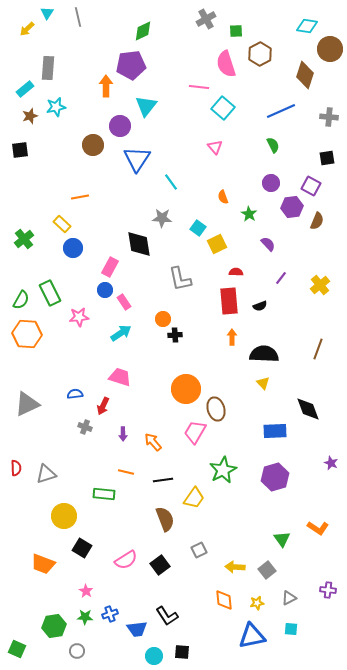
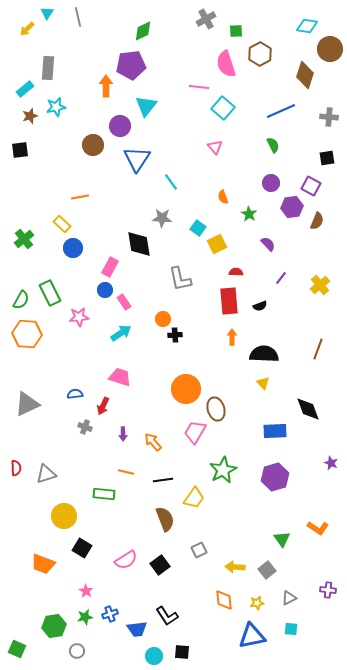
green star at (85, 617): rotated 14 degrees counterclockwise
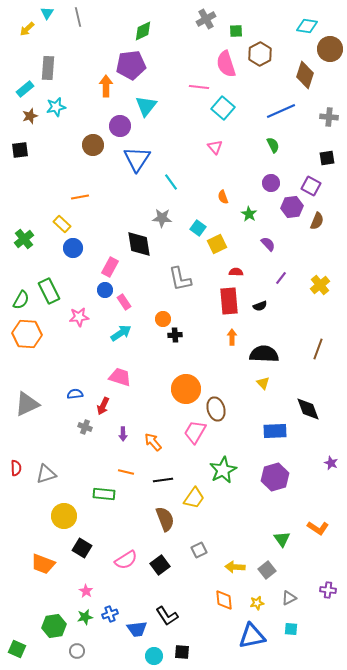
green rectangle at (50, 293): moved 1 px left, 2 px up
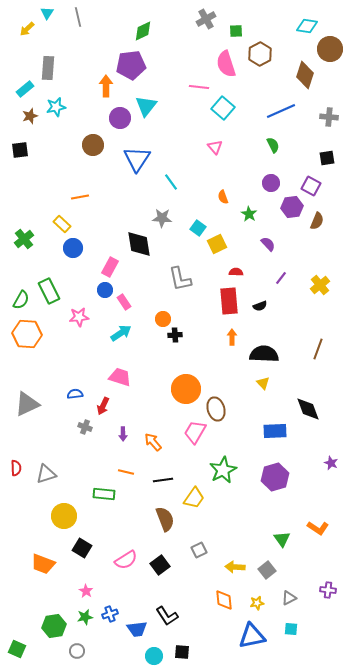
purple circle at (120, 126): moved 8 px up
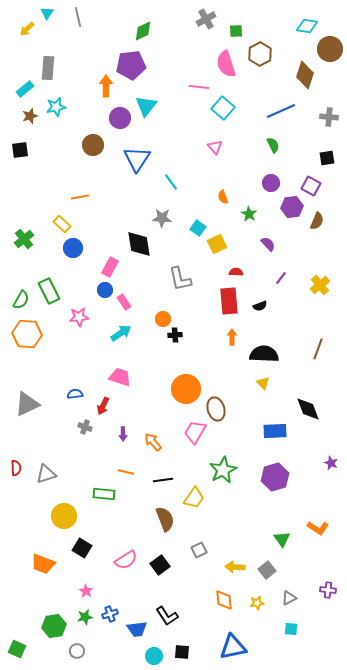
blue triangle at (252, 636): moved 19 px left, 11 px down
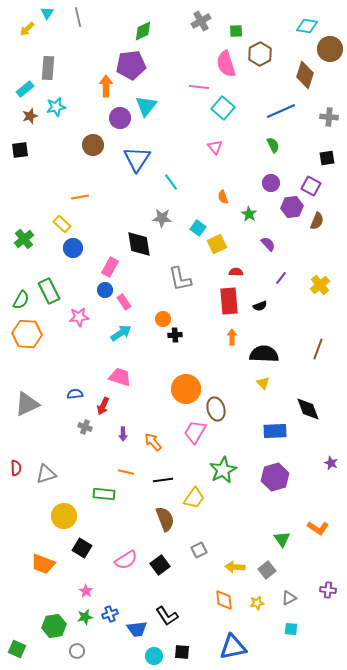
gray cross at (206, 19): moved 5 px left, 2 px down
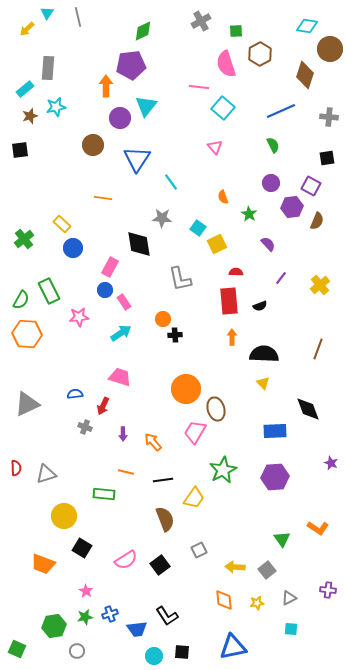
orange line at (80, 197): moved 23 px right, 1 px down; rotated 18 degrees clockwise
purple hexagon at (275, 477): rotated 12 degrees clockwise
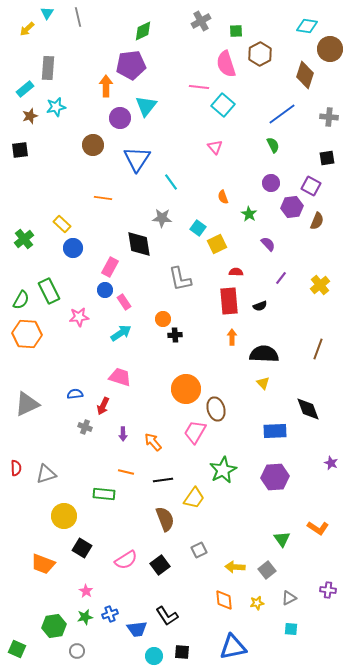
cyan square at (223, 108): moved 3 px up
blue line at (281, 111): moved 1 px right, 3 px down; rotated 12 degrees counterclockwise
